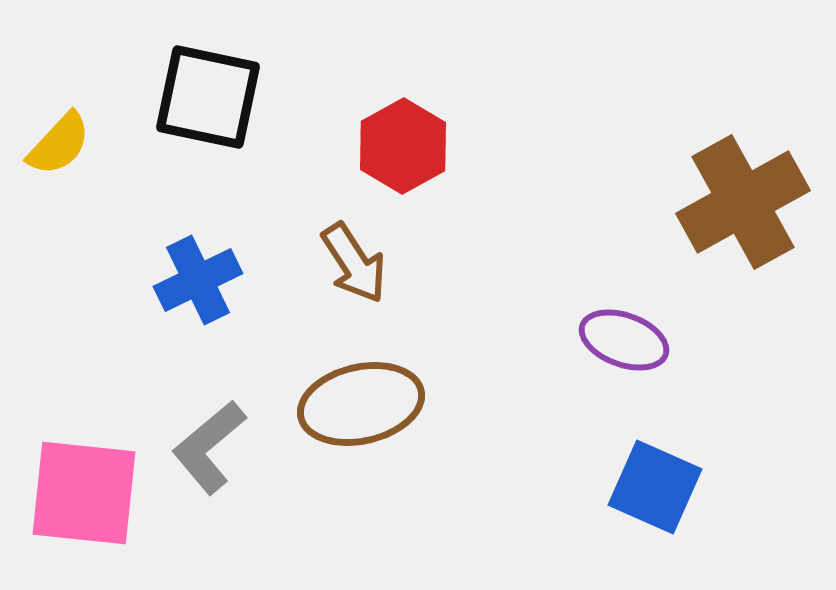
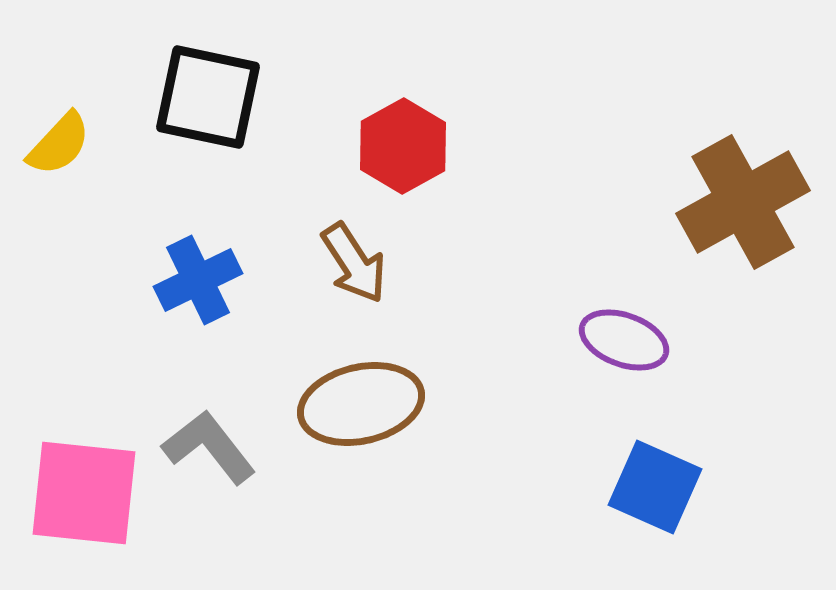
gray L-shape: rotated 92 degrees clockwise
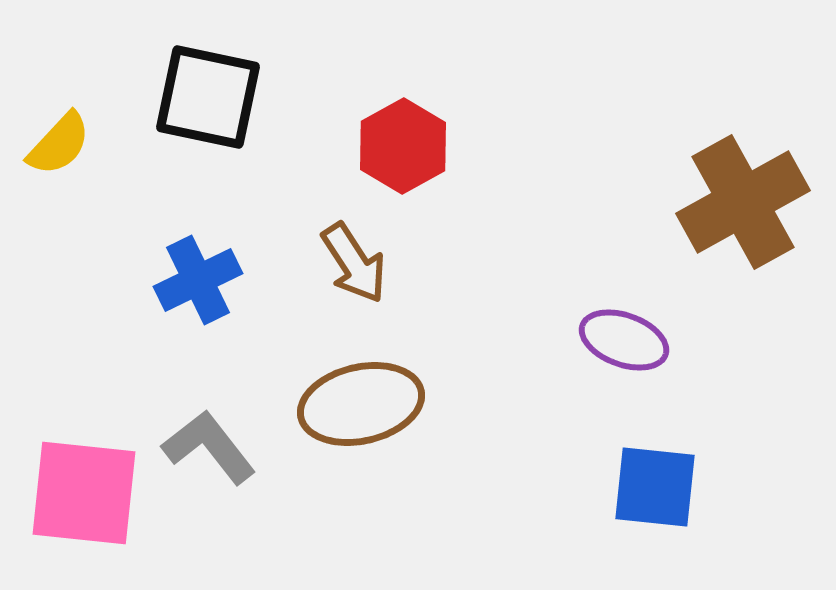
blue square: rotated 18 degrees counterclockwise
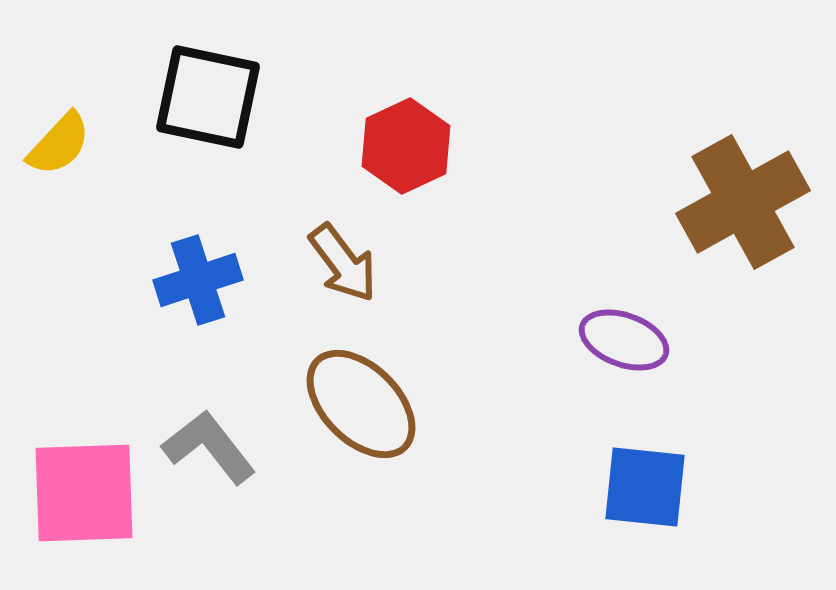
red hexagon: moved 3 px right; rotated 4 degrees clockwise
brown arrow: moved 11 px left; rotated 4 degrees counterclockwise
blue cross: rotated 8 degrees clockwise
brown ellipse: rotated 58 degrees clockwise
blue square: moved 10 px left
pink square: rotated 8 degrees counterclockwise
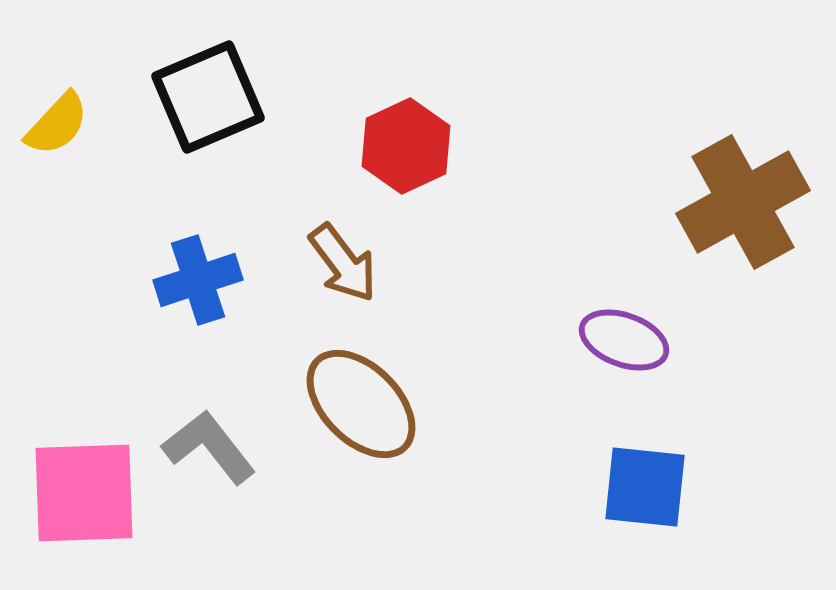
black square: rotated 35 degrees counterclockwise
yellow semicircle: moved 2 px left, 20 px up
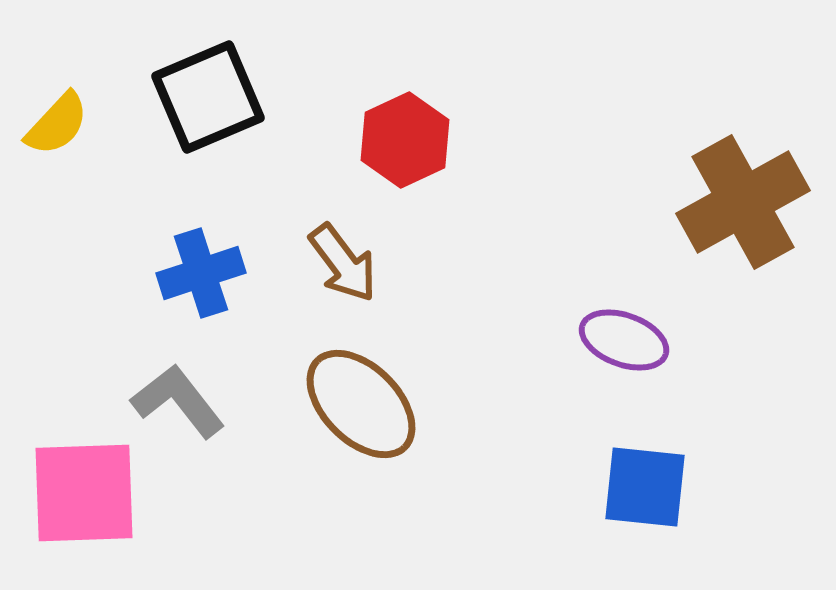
red hexagon: moved 1 px left, 6 px up
blue cross: moved 3 px right, 7 px up
gray L-shape: moved 31 px left, 46 px up
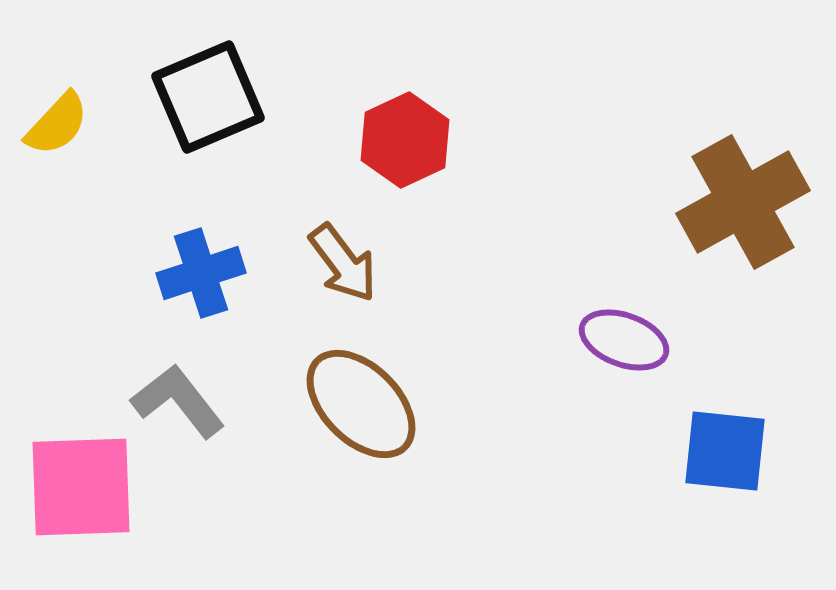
blue square: moved 80 px right, 36 px up
pink square: moved 3 px left, 6 px up
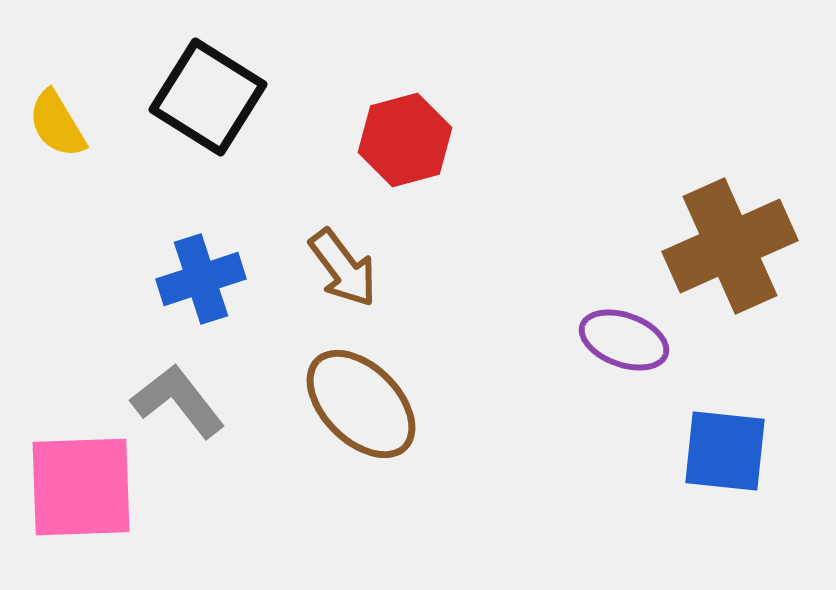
black square: rotated 35 degrees counterclockwise
yellow semicircle: rotated 106 degrees clockwise
red hexagon: rotated 10 degrees clockwise
brown cross: moved 13 px left, 44 px down; rotated 5 degrees clockwise
brown arrow: moved 5 px down
blue cross: moved 6 px down
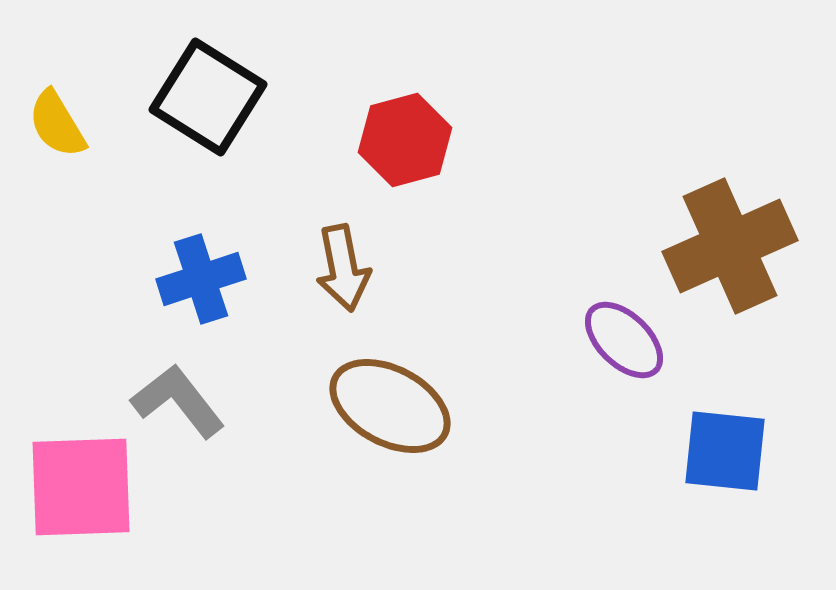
brown arrow: rotated 26 degrees clockwise
purple ellipse: rotated 24 degrees clockwise
brown ellipse: moved 29 px right, 2 px down; rotated 17 degrees counterclockwise
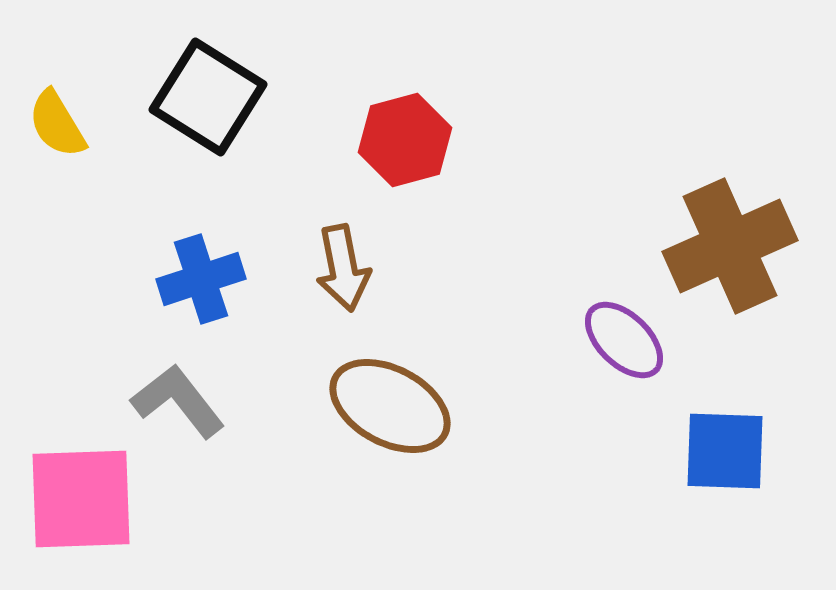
blue square: rotated 4 degrees counterclockwise
pink square: moved 12 px down
